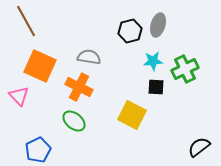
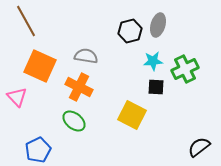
gray semicircle: moved 3 px left, 1 px up
pink triangle: moved 2 px left, 1 px down
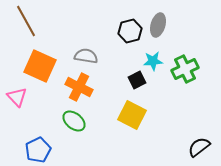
black square: moved 19 px left, 7 px up; rotated 30 degrees counterclockwise
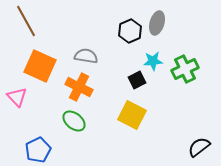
gray ellipse: moved 1 px left, 2 px up
black hexagon: rotated 10 degrees counterclockwise
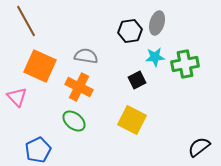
black hexagon: rotated 15 degrees clockwise
cyan star: moved 2 px right, 4 px up
green cross: moved 5 px up; rotated 16 degrees clockwise
yellow square: moved 5 px down
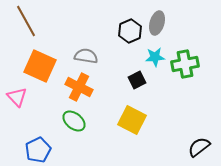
black hexagon: rotated 15 degrees counterclockwise
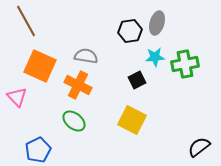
black hexagon: rotated 15 degrees clockwise
orange cross: moved 1 px left, 2 px up
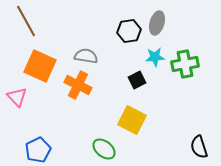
black hexagon: moved 1 px left
green ellipse: moved 30 px right, 28 px down
black semicircle: rotated 70 degrees counterclockwise
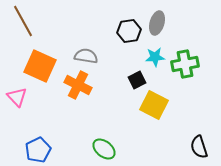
brown line: moved 3 px left
yellow square: moved 22 px right, 15 px up
